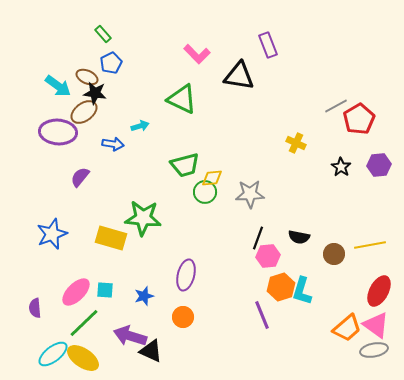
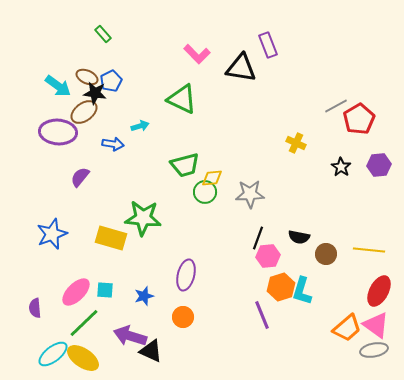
blue pentagon at (111, 63): moved 18 px down
black triangle at (239, 76): moved 2 px right, 8 px up
yellow line at (370, 245): moved 1 px left, 5 px down; rotated 16 degrees clockwise
brown circle at (334, 254): moved 8 px left
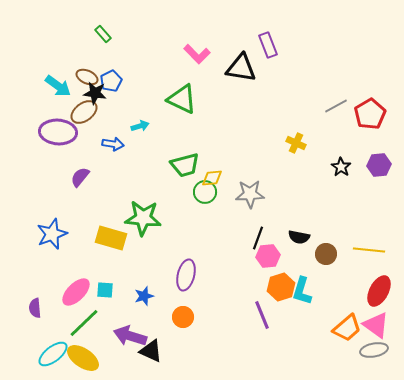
red pentagon at (359, 119): moved 11 px right, 5 px up
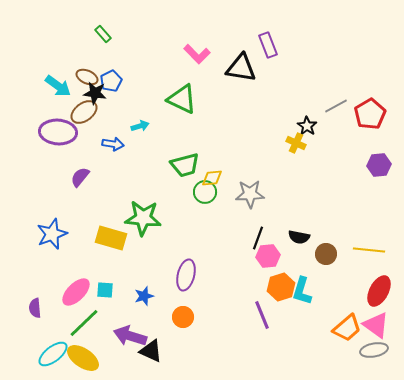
black star at (341, 167): moved 34 px left, 41 px up
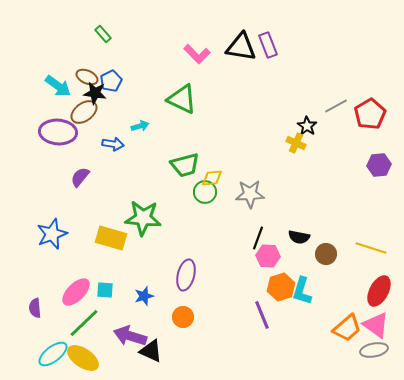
black triangle at (241, 68): moved 21 px up
yellow line at (369, 250): moved 2 px right, 2 px up; rotated 12 degrees clockwise
pink hexagon at (268, 256): rotated 10 degrees clockwise
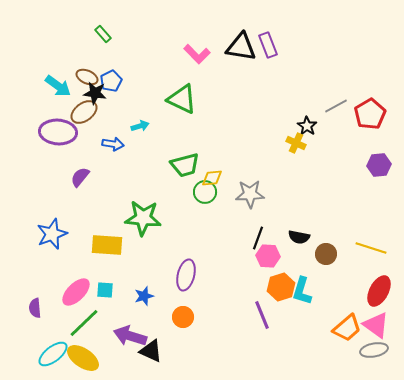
yellow rectangle at (111, 238): moved 4 px left, 7 px down; rotated 12 degrees counterclockwise
